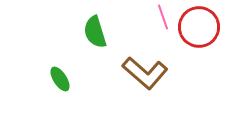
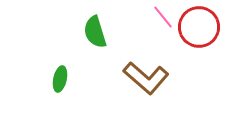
pink line: rotated 20 degrees counterclockwise
brown L-shape: moved 1 px right, 5 px down
green ellipse: rotated 45 degrees clockwise
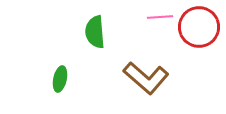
pink line: moved 3 px left; rotated 55 degrees counterclockwise
green semicircle: rotated 12 degrees clockwise
